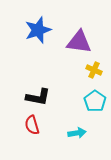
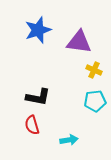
cyan pentagon: rotated 30 degrees clockwise
cyan arrow: moved 8 px left, 7 px down
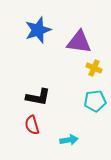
yellow cross: moved 2 px up
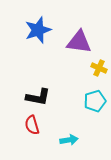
yellow cross: moved 5 px right
cyan pentagon: rotated 10 degrees counterclockwise
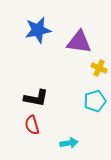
blue star: rotated 8 degrees clockwise
black L-shape: moved 2 px left, 1 px down
cyan arrow: moved 3 px down
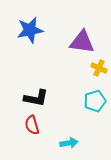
blue star: moved 8 px left
purple triangle: moved 3 px right
